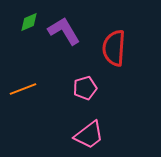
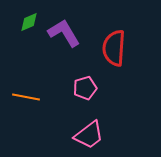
purple L-shape: moved 2 px down
orange line: moved 3 px right, 8 px down; rotated 32 degrees clockwise
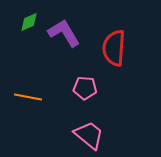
pink pentagon: rotated 20 degrees clockwise
orange line: moved 2 px right
pink trapezoid: rotated 104 degrees counterclockwise
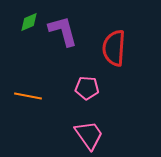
purple L-shape: moved 1 px left, 2 px up; rotated 16 degrees clockwise
pink pentagon: moved 2 px right
orange line: moved 1 px up
pink trapezoid: rotated 16 degrees clockwise
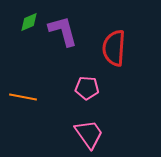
orange line: moved 5 px left, 1 px down
pink trapezoid: moved 1 px up
